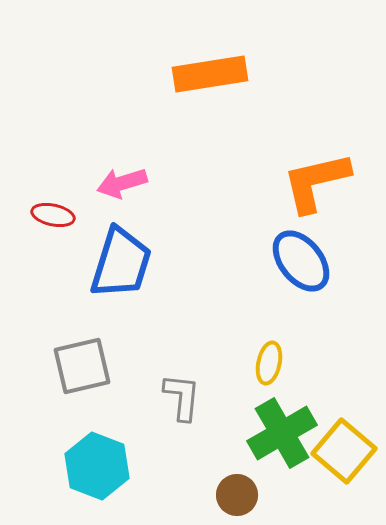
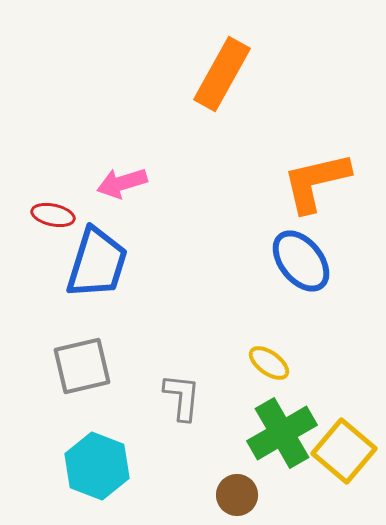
orange rectangle: moved 12 px right; rotated 52 degrees counterclockwise
blue trapezoid: moved 24 px left
yellow ellipse: rotated 66 degrees counterclockwise
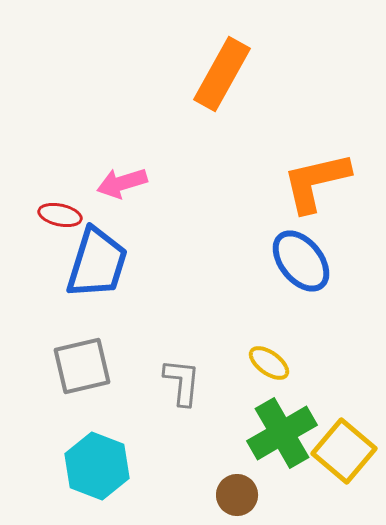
red ellipse: moved 7 px right
gray L-shape: moved 15 px up
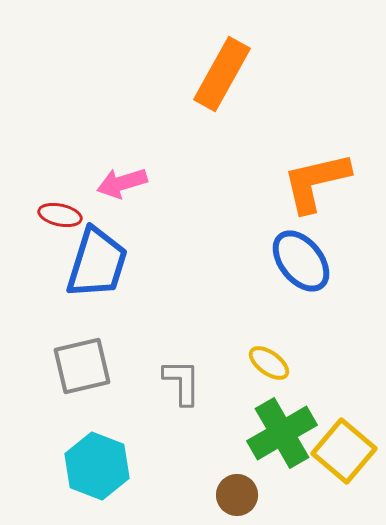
gray L-shape: rotated 6 degrees counterclockwise
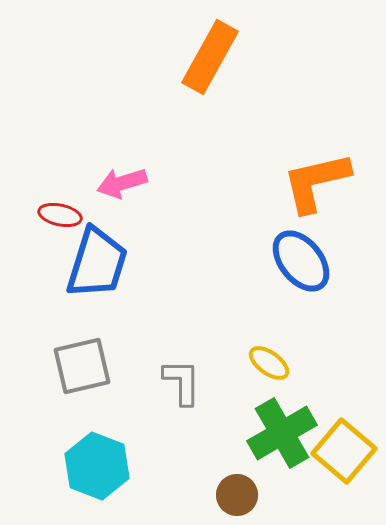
orange rectangle: moved 12 px left, 17 px up
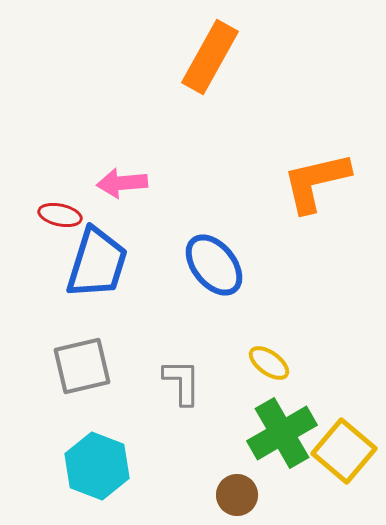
pink arrow: rotated 12 degrees clockwise
blue ellipse: moved 87 px left, 4 px down
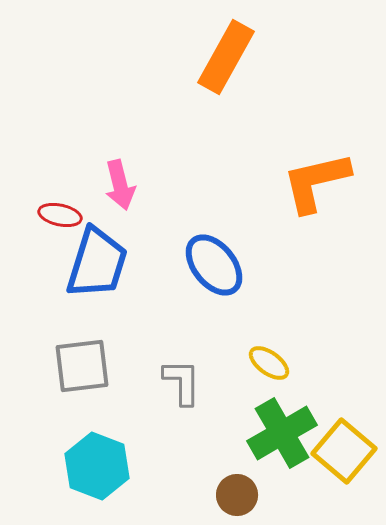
orange rectangle: moved 16 px right
pink arrow: moved 2 px left, 2 px down; rotated 99 degrees counterclockwise
gray square: rotated 6 degrees clockwise
